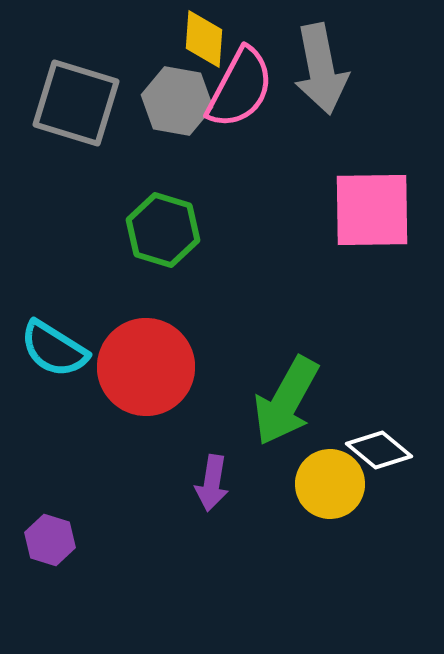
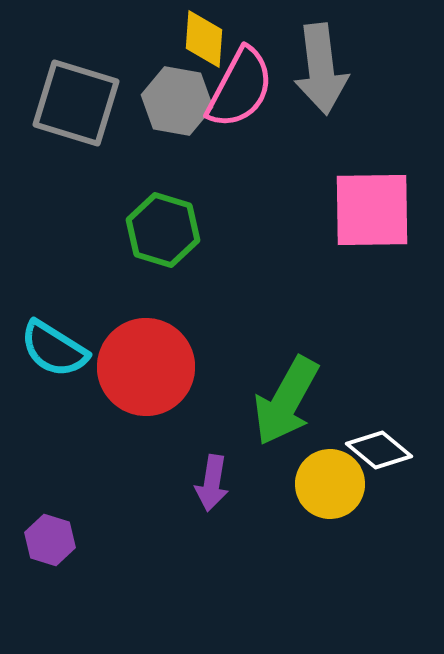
gray arrow: rotated 4 degrees clockwise
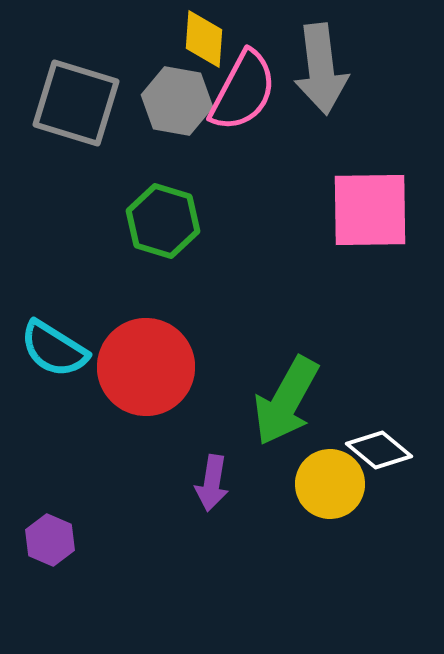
pink semicircle: moved 3 px right, 3 px down
pink square: moved 2 px left
green hexagon: moved 9 px up
purple hexagon: rotated 6 degrees clockwise
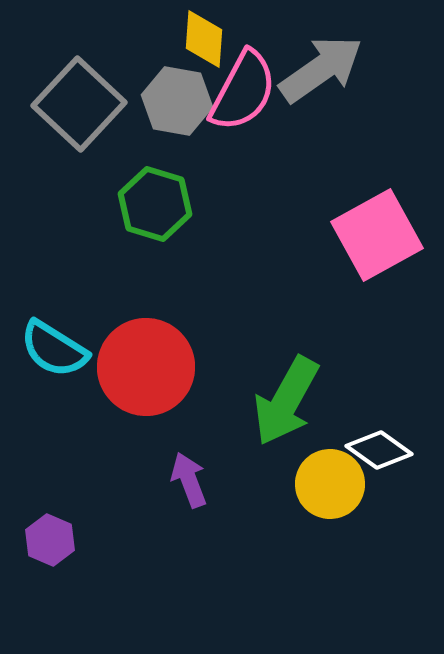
gray arrow: rotated 118 degrees counterclockwise
gray square: moved 3 px right, 1 px down; rotated 26 degrees clockwise
pink square: moved 7 px right, 25 px down; rotated 28 degrees counterclockwise
green hexagon: moved 8 px left, 17 px up
white diamond: rotated 4 degrees counterclockwise
purple arrow: moved 23 px left, 3 px up; rotated 150 degrees clockwise
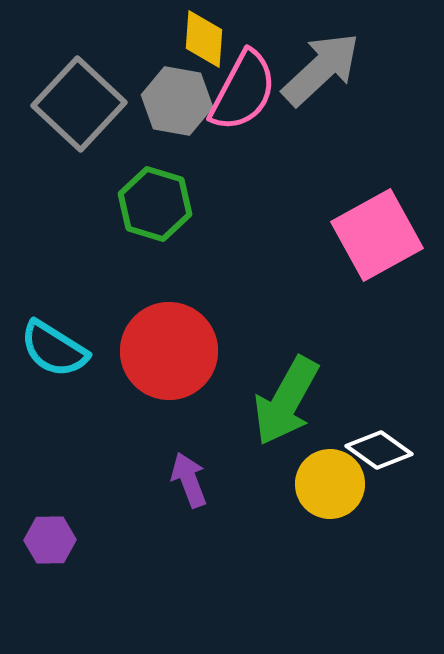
gray arrow: rotated 8 degrees counterclockwise
red circle: moved 23 px right, 16 px up
purple hexagon: rotated 24 degrees counterclockwise
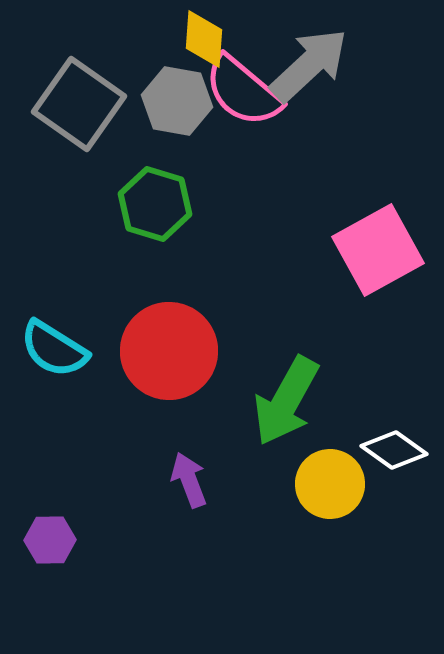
gray arrow: moved 12 px left, 4 px up
pink semicircle: rotated 102 degrees clockwise
gray square: rotated 8 degrees counterclockwise
pink square: moved 1 px right, 15 px down
white diamond: moved 15 px right
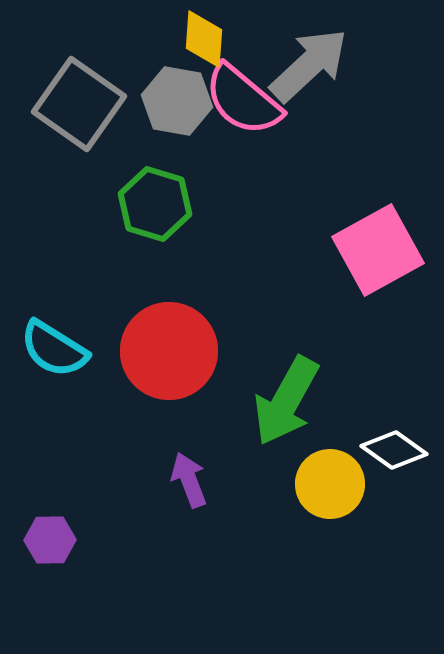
pink semicircle: moved 9 px down
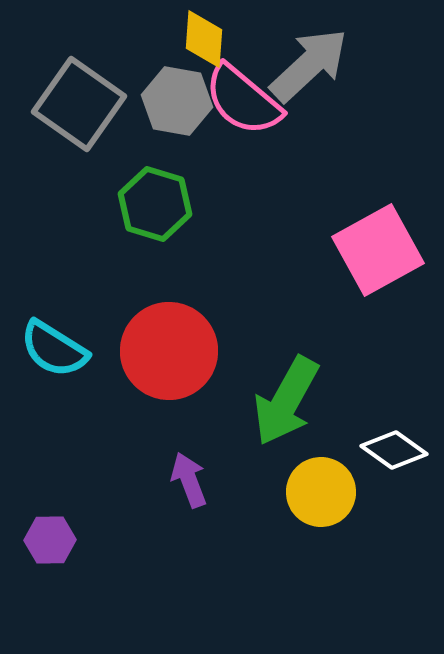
yellow circle: moved 9 px left, 8 px down
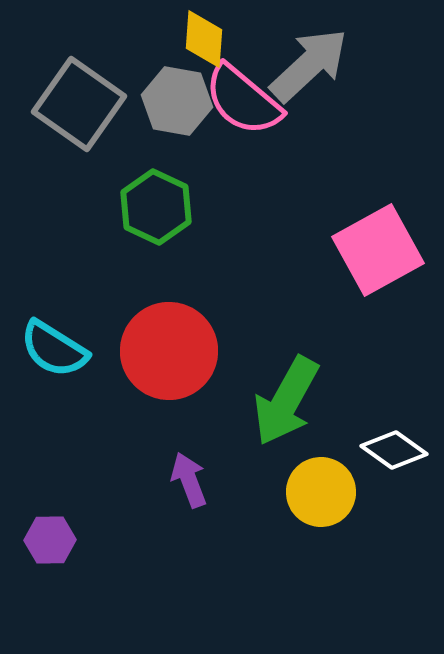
green hexagon: moved 1 px right, 3 px down; rotated 8 degrees clockwise
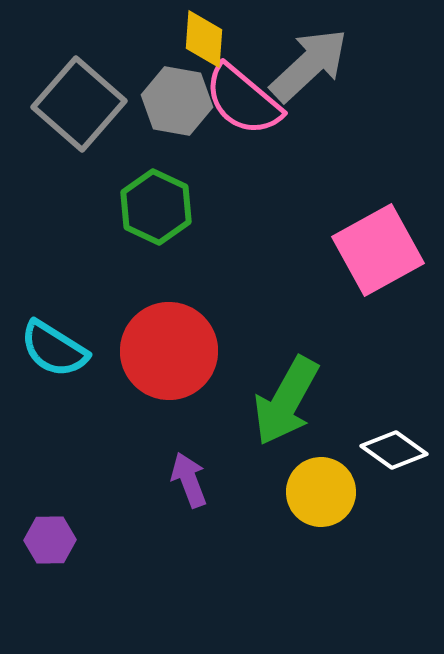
gray square: rotated 6 degrees clockwise
